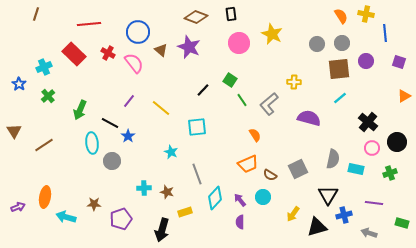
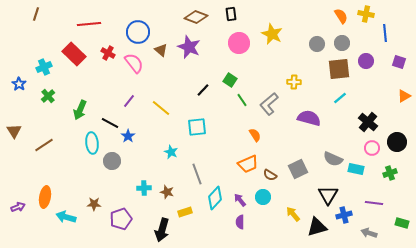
gray semicircle at (333, 159): rotated 102 degrees clockwise
yellow arrow at (293, 214): rotated 105 degrees clockwise
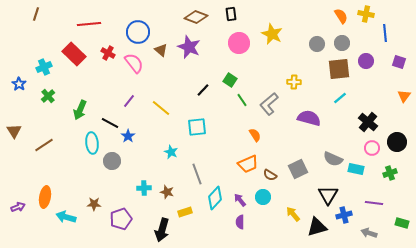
orange triangle at (404, 96): rotated 24 degrees counterclockwise
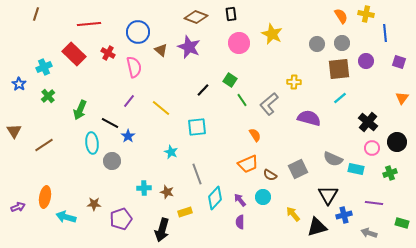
pink semicircle at (134, 63): moved 4 px down; rotated 25 degrees clockwise
orange triangle at (404, 96): moved 2 px left, 2 px down
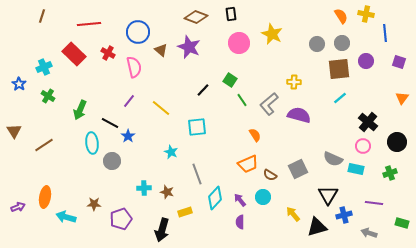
brown line at (36, 14): moved 6 px right, 2 px down
green cross at (48, 96): rotated 16 degrees counterclockwise
purple semicircle at (309, 118): moved 10 px left, 3 px up
pink circle at (372, 148): moved 9 px left, 2 px up
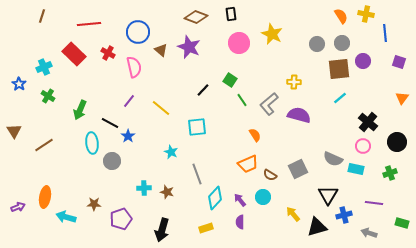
purple circle at (366, 61): moved 3 px left
yellow rectangle at (185, 212): moved 21 px right, 16 px down
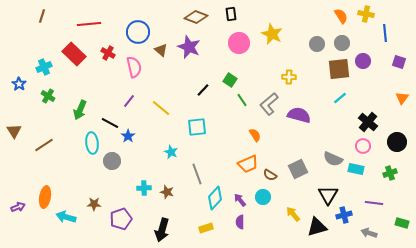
yellow cross at (294, 82): moved 5 px left, 5 px up
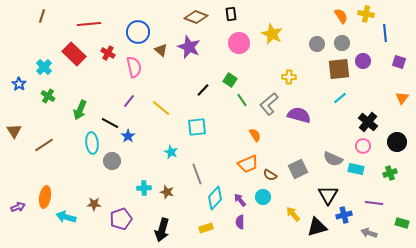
cyan cross at (44, 67): rotated 21 degrees counterclockwise
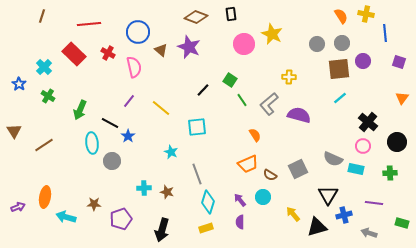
pink circle at (239, 43): moved 5 px right, 1 px down
green cross at (390, 173): rotated 16 degrees clockwise
cyan diamond at (215, 198): moved 7 px left, 4 px down; rotated 25 degrees counterclockwise
